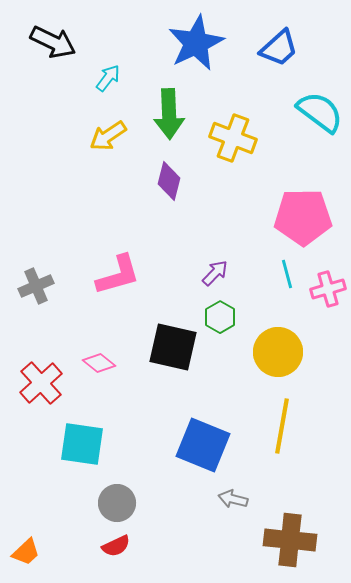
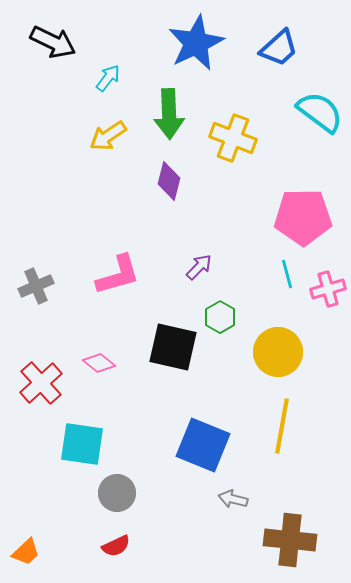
purple arrow: moved 16 px left, 6 px up
gray circle: moved 10 px up
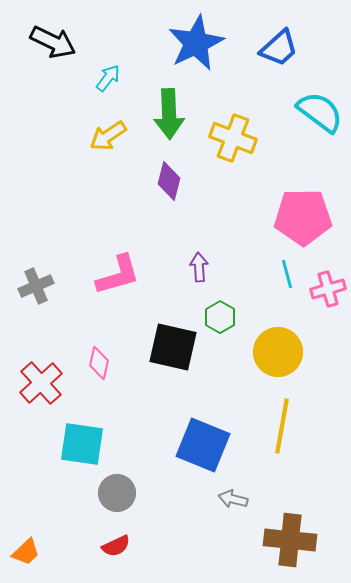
purple arrow: rotated 48 degrees counterclockwise
pink diamond: rotated 64 degrees clockwise
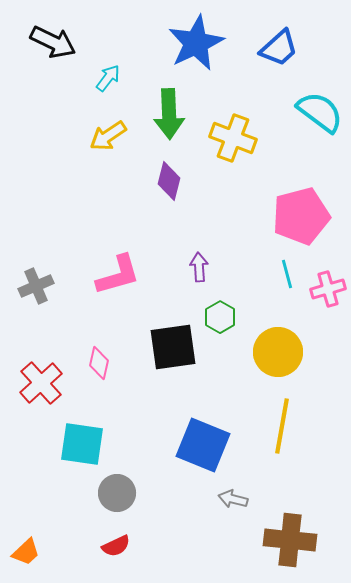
pink pentagon: moved 2 px left, 1 px up; rotated 14 degrees counterclockwise
black square: rotated 21 degrees counterclockwise
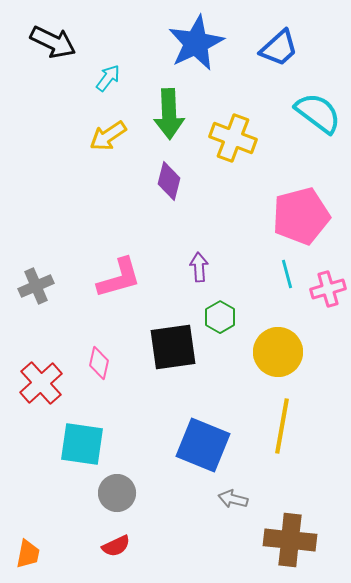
cyan semicircle: moved 2 px left, 1 px down
pink L-shape: moved 1 px right, 3 px down
orange trapezoid: moved 2 px right, 2 px down; rotated 36 degrees counterclockwise
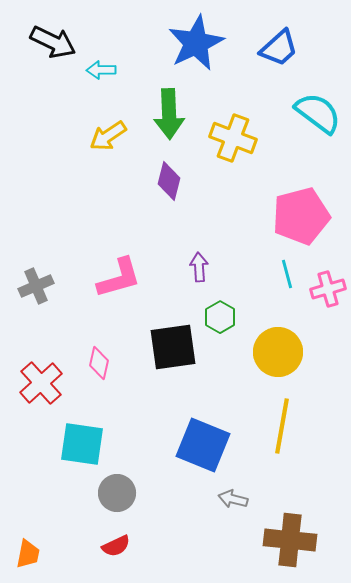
cyan arrow: moved 7 px left, 8 px up; rotated 128 degrees counterclockwise
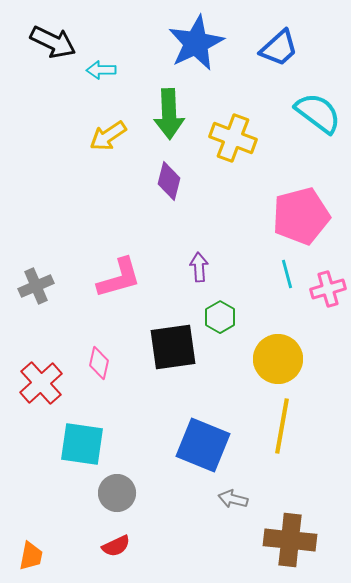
yellow circle: moved 7 px down
orange trapezoid: moved 3 px right, 2 px down
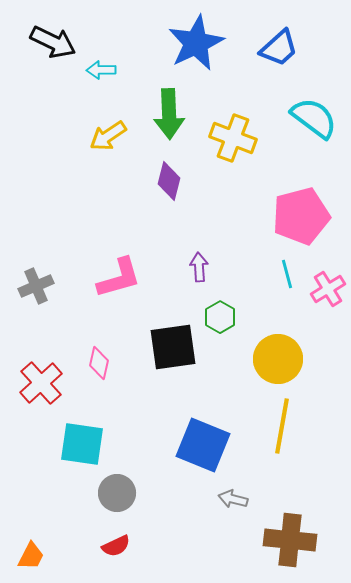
cyan semicircle: moved 4 px left, 5 px down
pink cross: rotated 16 degrees counterclockwise
orange trapezoid: rotated 16 degrees clockwise
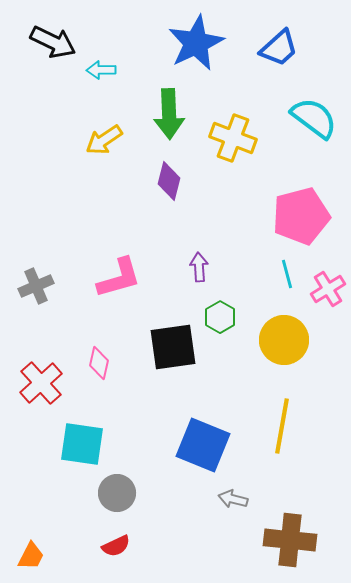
yellow arrow: moved 4 px left, 4 px down
yellow circle: moved 6 px right, 19 px up
